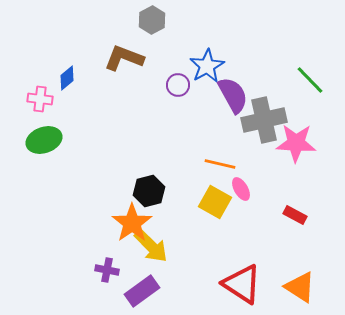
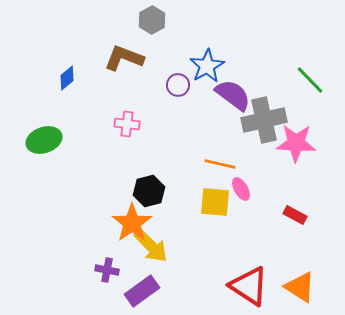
purple semicircle: rotated 24 degrees counterclockwise
pink cross: moved 87 px right, 25 px down
yellow square: rotated 24 degrees counterclockwise
red triangle: moved 7 px right, 2 px down
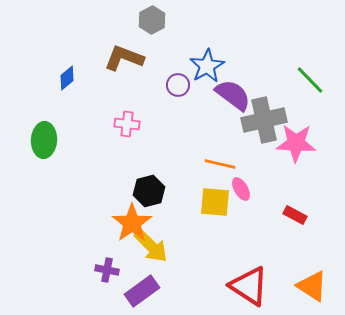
green ellipse: rotated 68 degrees counterclockwise
orange triangle: moved 12 px right, 1 px up
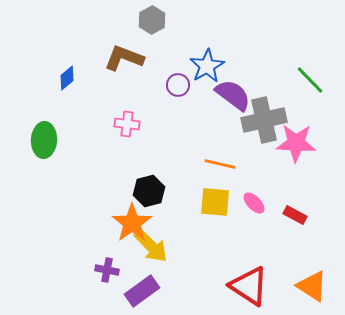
pink ellipse: moved 13 px right, 14 px down; rotated 15 degrees counterclockwise
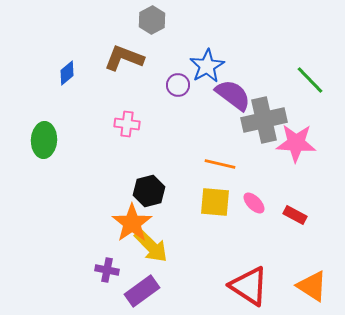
blue diamond: moved 5 px up
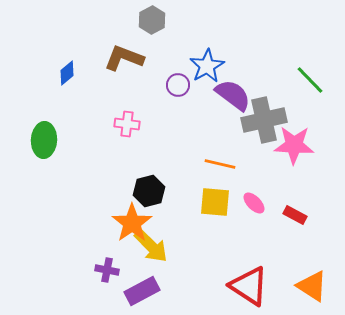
pink star: moved 2 px left, 2 px down
purple rectangle: rotated 8 degrees clockwise
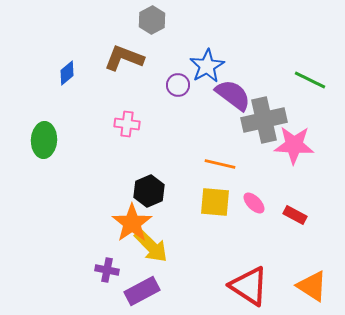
green line: rotated 20 degrees counterclockwise
black hexagon: rotated 8 degrees counterclockwise
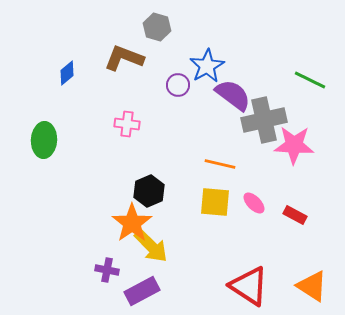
gray hexagon: moved 5 px right, 7 px down; rotated 16 degrees counterclockwise
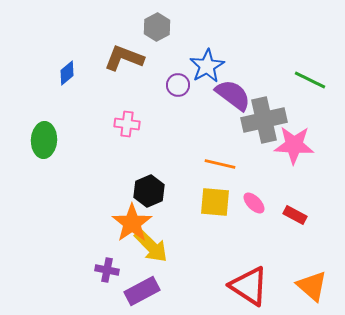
gray hexagon: rotated 16 degrees clockwise
orange triangle: rotated 8 degrees clockwise
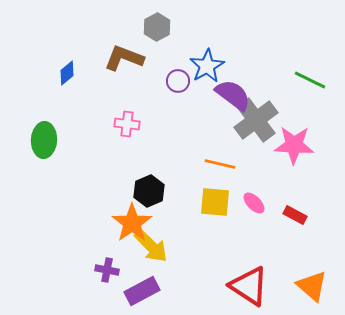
purple circle: moved 4 px up
gray cross: moved 8 px left; rotated 24 degrees counterclockwise
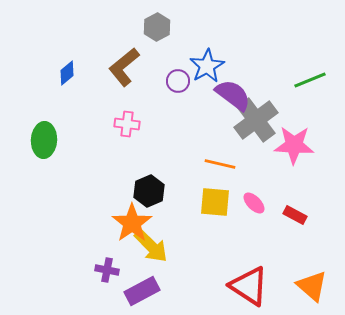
brown L-shape: moved 9 px down; rotated 60 degrees counterclockwise
green line: rotated 48 degrees counterclockwise
